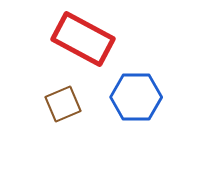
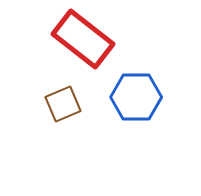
red rectangle: rotated 10 degrees clockwise
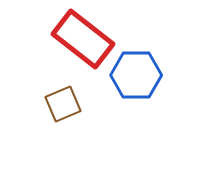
blue hexagon: moved 22 px up
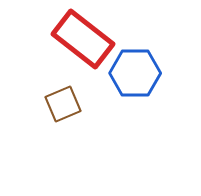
blue hexagon: moved 1 px left, 2 px up
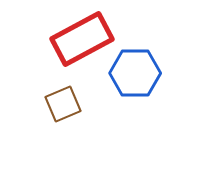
red rectangle: moved 1 px left; rotated 66 degrees counterclockwise
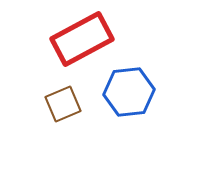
blue hexagon: moved 6 px left, 19 px down; rotated 6 degrees counterclockwise
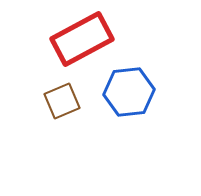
brown square: moved 1 px left, 3 px up
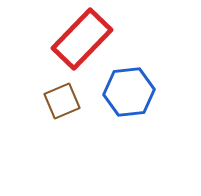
red rectangle: rotated 18 degrees counterclockwise
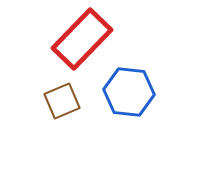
blue hexagon: rotated 12 degrees clockwise
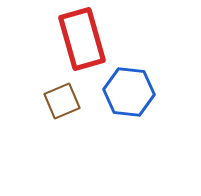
red rectangle: rotated 60 degrees counterclockwise
